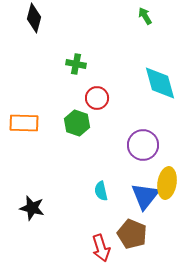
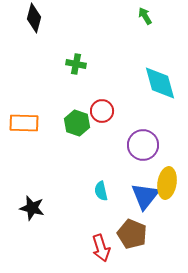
red circle: moved 5 px right, 13 px down
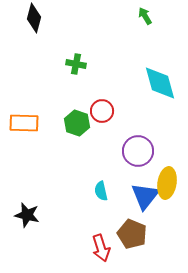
purple circle: moved 5 px left, 6 px down
black star: moved 5 px left, 7 px down
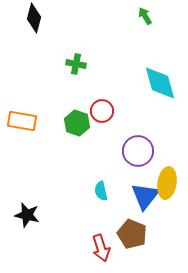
orange rectangle: moved 2 px left, 2 px up; rotated 8 degrees clockwise
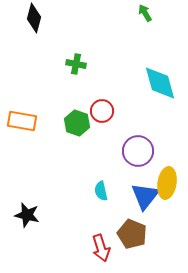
green arrow: moved 3 px up
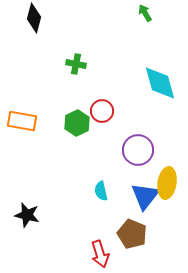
green hexagon: rotated 15 degrees clockwise
purple circle: moved 1 px up
red arrow: moved 1 px left, 6 px down
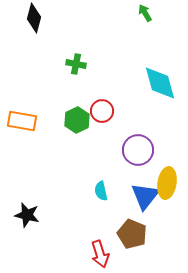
green hexagon: moved 3 px up
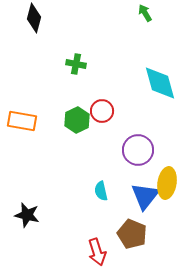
red arrow: moved 3 px left, 2 px up
